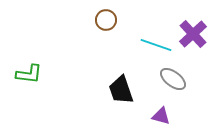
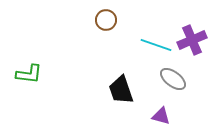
purple cross: moved 1 px left, 6 px down; rotated 20 degrees clockwise
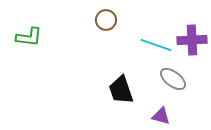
purple cross: rotated 20 degrees clockwise
green L-shape: moved 37 px up
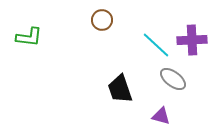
brown circle: moved 4 px left
cyan line: rotated 24 degrees clockwise
black trapezoid: moved 1 px left, 1 px up
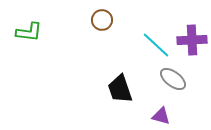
green L-shape: moved 5 px up
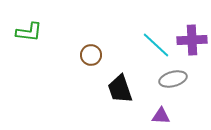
brown circle: moved 11 px left, 35 px down
gray ellipse: rotated 52 degrees counterclockwise
purple triangle: rotated 12 degrees counterclockwise
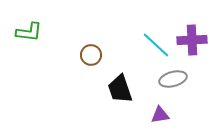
purple triangle: moved 1 px left, 1 px up; rotated 12 degrees counterclockwise
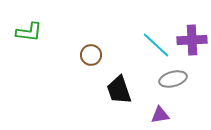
black trapezoid: moved 1 px left, 1 px down
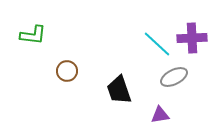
green L-shape: moved 4 px right, 3 px down
purple cross: moved 2 px up
cyan line: moved 1 px right, 1 px up
brown circle: moved 24 px left, 16 px down
gray ellipse: moved 1 px right, 2 px up; rotated 12 degrees counterclockwise
